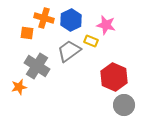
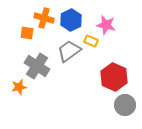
gray circle: moved 1 px right
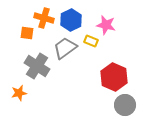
gray trapezoid: moved 4 px left, 3 px up
orange star: moved 6 px down
